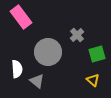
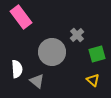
gray circle: moved 4 px right
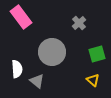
gray cross: moved 2 px right, 12 px up
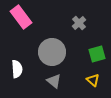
gray triangle: moved 17 px right
